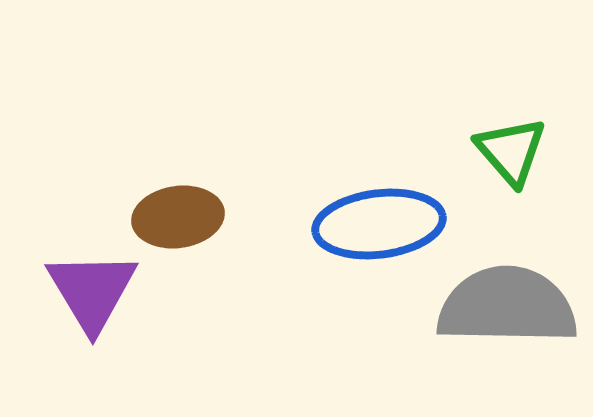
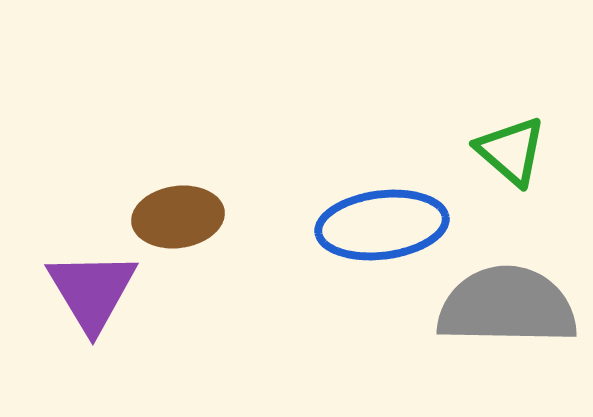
green triangle: rotated 8 degrees counterclockwise
blue ellipse: moved 3 px right, 1 px down
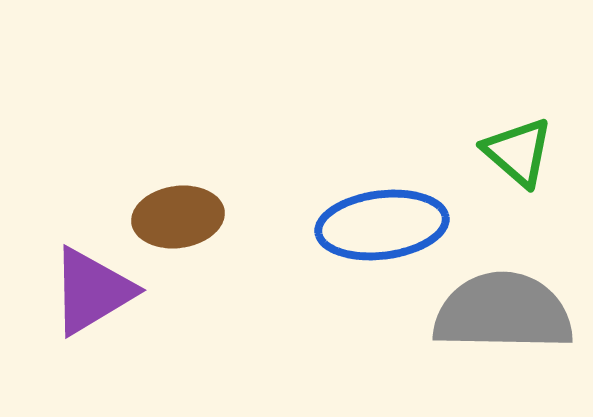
green triangle: moved 7 px right, 1 px down
purple triangle: rotated 30 degrees clockwise
gray semicircle: moved 4 px left, 6 px down
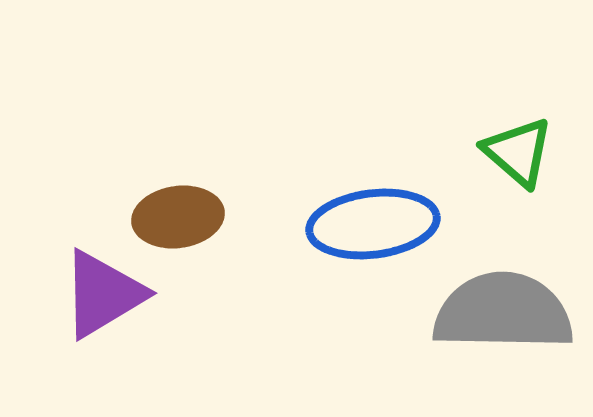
blue ellipse: moved 9 px left, 1 px up
purple triangle: moved 11 px right, 3 px down
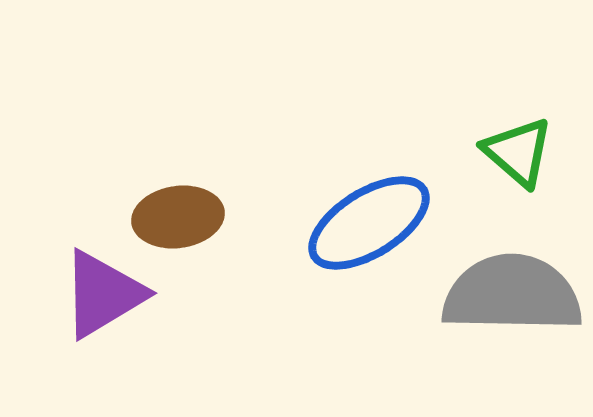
blue ellipse: moved 4 px left, 1 px up; rotated 25 degrees counterclockwise
gray semicircle: moved 9 px right, 18 px up
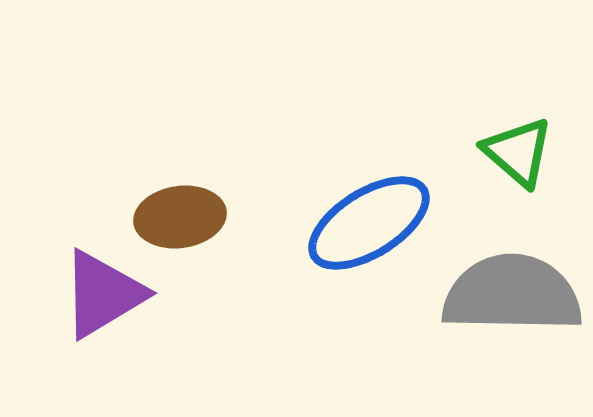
brown ellipse: moved 2 px right
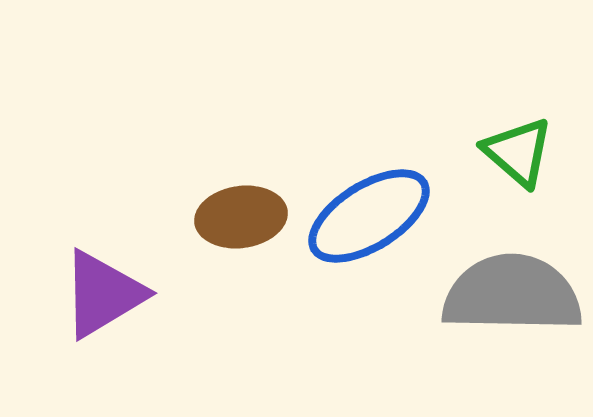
brown ellipse: moved 61 px right
blue ellipse: moved 7 px up
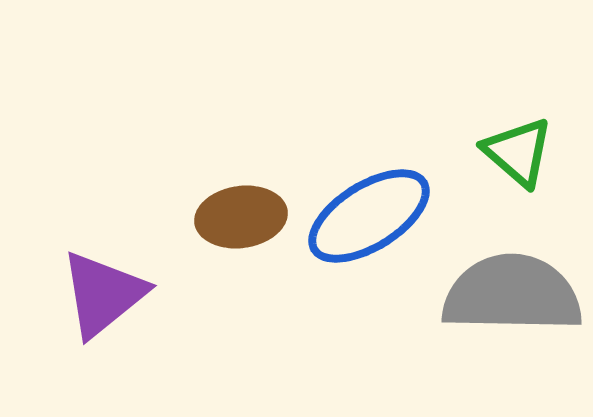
purple triangle: rotated 8 degrees counterclockwise
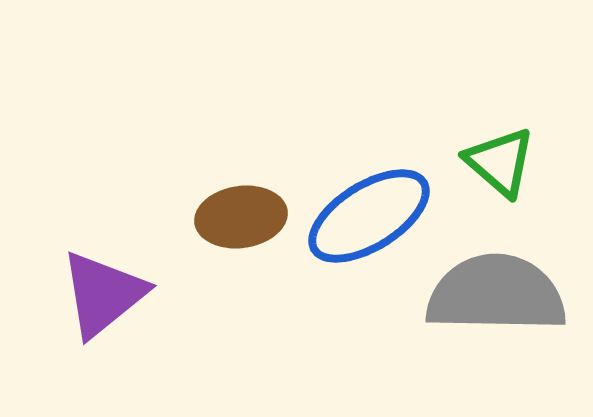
green triangle: moved 18 px left, 10 px down
gray semicircle: moved 16 px left
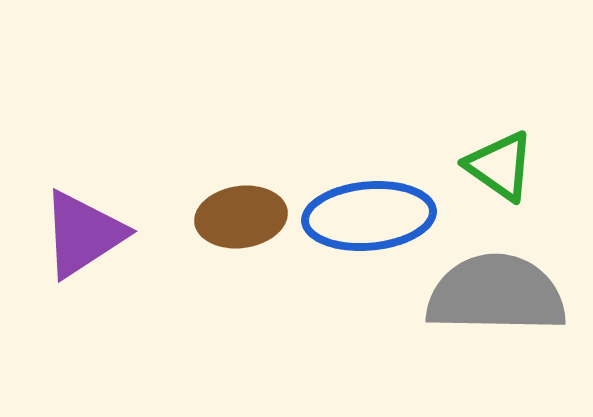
green triangle: moved 4 px down; rotated 6 degrees counterclockwise
blue ellipse: rotated 27 degrees clockwise
purple triangle: moved 20 px left, 60 px up; rotated 6 degrees clockwise
